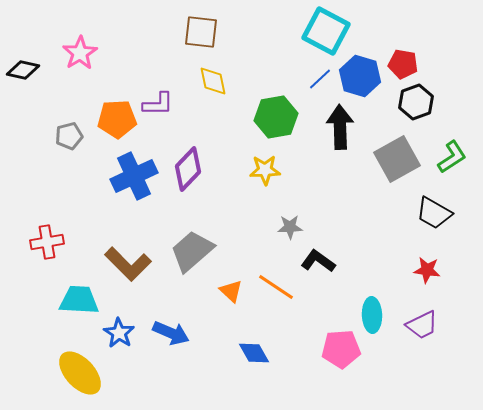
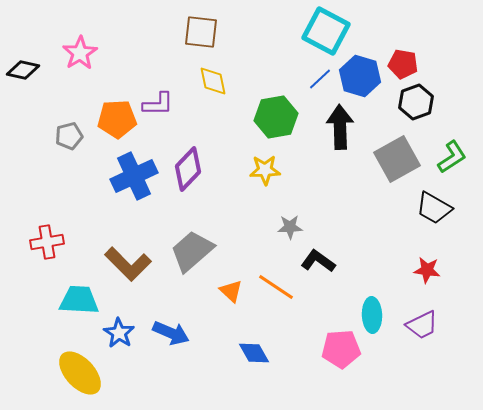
black trapezoid: moved 5 px up
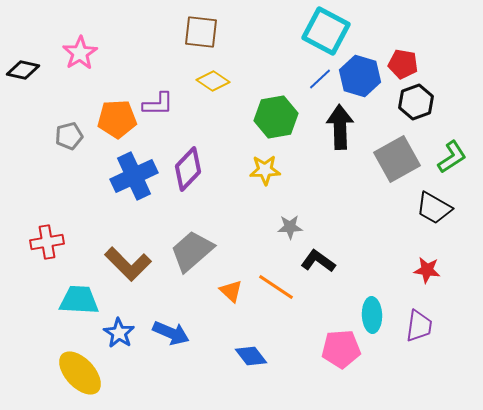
yellow diamond: rotated 44 degrees counterclockwise
purple trapezoid: moved 3 px left, 1 px down; rotated 56 degrees counterclockwise
blue diamond: moved 3 px left, 3 px down; rotated 8 degrees counterclockwise
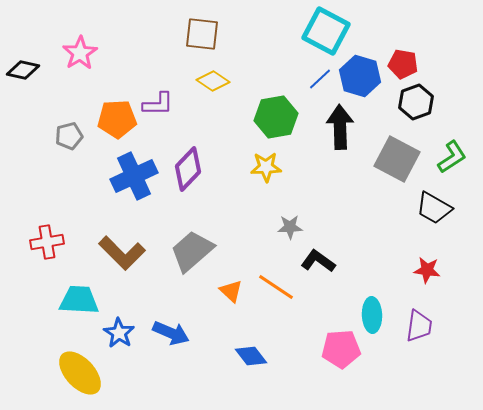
brown square: moved 1 px right, 2 px down
gray square: rotated 33 degrees counterclockwise
yellow star: moved 1 px right, 3 px up
brown L-shape: moved 6 px left, 11 px up
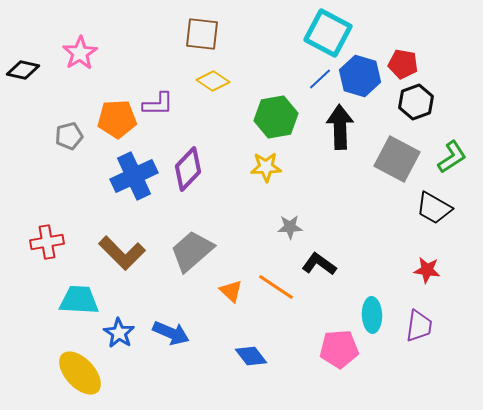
cyan square: moved 2 px right, 2 px down
black L-shape: moved 1 px right, 3 px down
pink pentagon: moved 2 px left
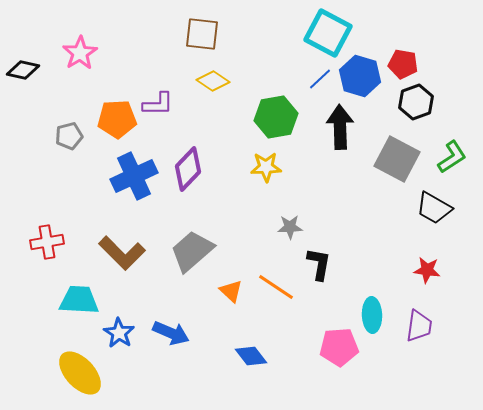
black L-shape: rotated 64 degrees clockwise
pink pentagon: moved 2 px up
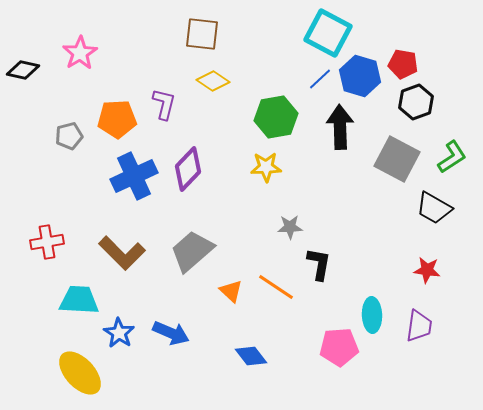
purple L-shape: moved 6 px right; rotated 76 degrees counterclockwise
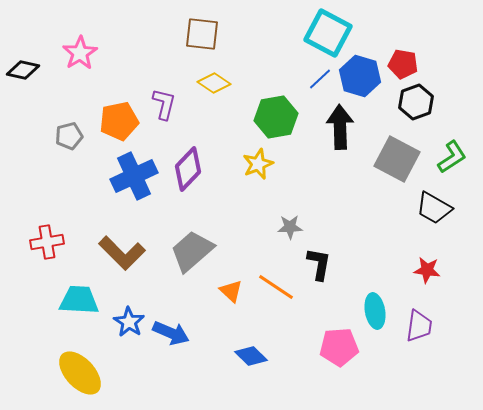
yellow diamond: moved 1 px right, 2 px down
orange pentagon: moved 2 px right, 2 px down; rotated 9 degrees counterclockwise
yellow star: moved 8 px left, 3 px up; rotated 20 degrees counterclockwise
cyan ellipse: moved 3 px right, 4 px up; rotated 8 degrees counterclockwise
blue star: moved 10 px right, 11 px up
blue diamond: rotated 8 degrees counterclockwise
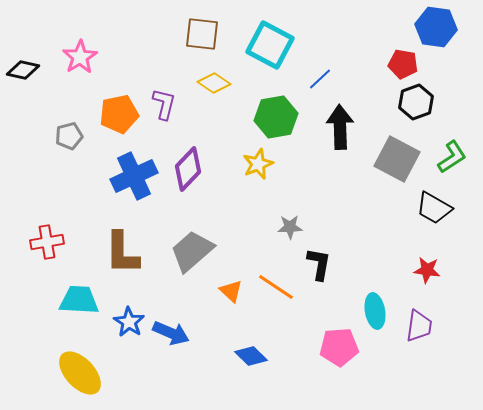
cyan square: moved 58 px left, 12 px down
pink star: moved 4 px down
blue hexagon: moved 76 px right, 49 px up; rotated 9 degrees counterclockwise
orange pentagon: moved 7 px up
brown L-shape: rotated 45 degrees clockwise
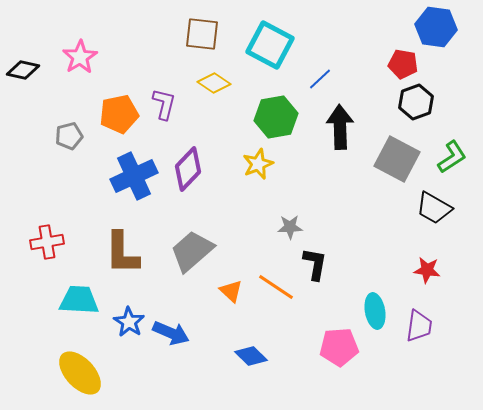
black L-shape: moved 4 px left
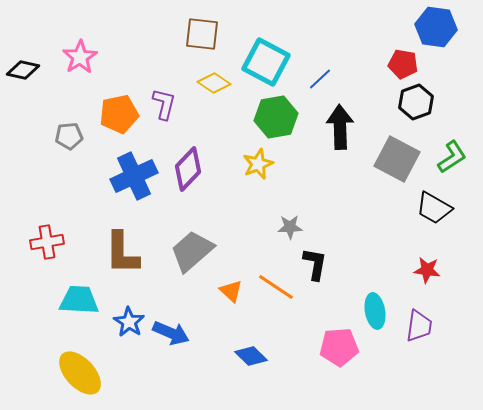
cyan square: moved 4 px left, 17 px down
gray pentagon: rotated 8 degrees clockwise
